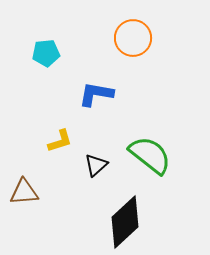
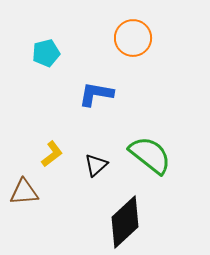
cyan pentagon: rotated 8 degrees counterclockwise
yellow L-shape: moved 8 px left, 13 px down; rotated 20 degrees counterclockwise
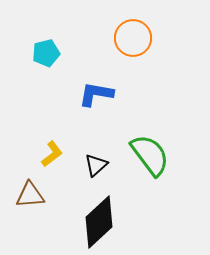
green semicircle: rotated 15 degrees clockwise
brown triangle: moved 6 px right, 3 px down
black diamond: moved 26 px left
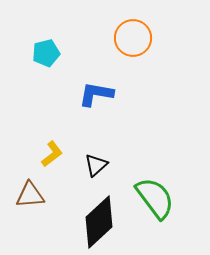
green semicircle: moved 5 px right, 43 px down
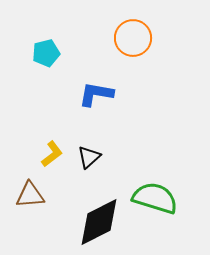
black triangle: moved 7 px left, 8 px up
green semicircle: rotated 36 degrees counterclockwise
black diamond: rotated 16 degrees clockwise
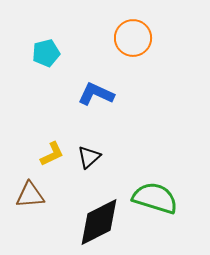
blue L-shape: rotated 15 degrees clockwise
yellow L-shape: rotated 12 degrees clockwise
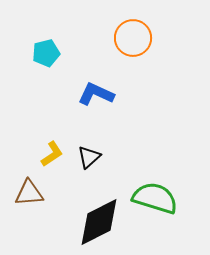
yellow L-shape: rotated 8 degrees counterclockwise
brown triangle: moved 1 px left, 2 px up
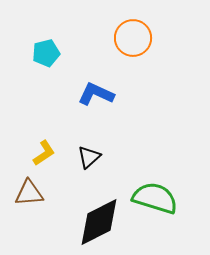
yellow L-shape: moved 8 px left, 1 px up
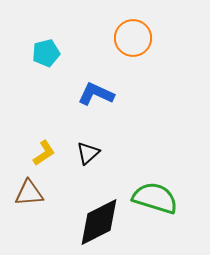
black triangle: moved 1 px left, 4 px up
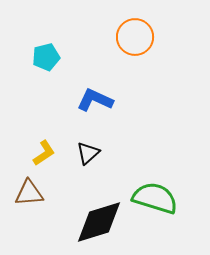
orange circle: moved 2 px right, 1 px up
cyan pentagon: moved 4 px down
blue L-shape: moved 1 px left, 6 px down
black diamond: rotated 10 degrees clockwise
